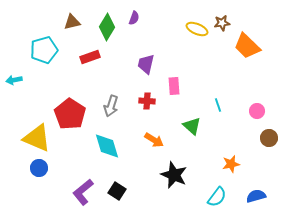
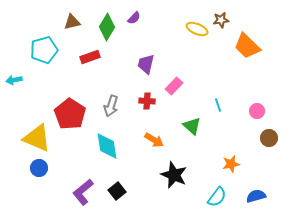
purple semicircle: rotated 24 degrees clockwise
brown star: moved 1 px left, 3 px up
pink rectangle: rotated 48 degrees clockwise
cyan diamond: rotated 8 degrees clockwise
black square: rotated 18 degrees clockwise
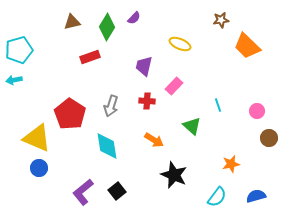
yellow ellipse: moved 17 px left, 15 px down
cyan pentagon: moved 25 px left
purple trapezoid: moved 2 px left, 2 px down
